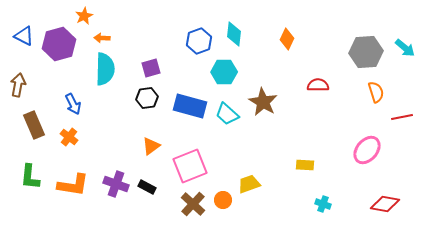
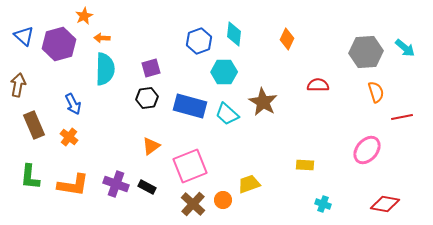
blue triangle: rotated 15 degrees clockwise
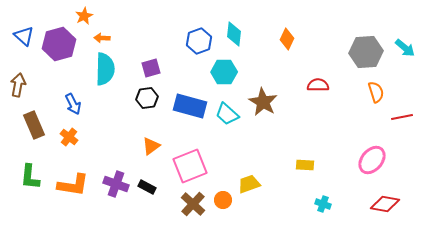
pink ellipse: moved 5 px right, 10 px down
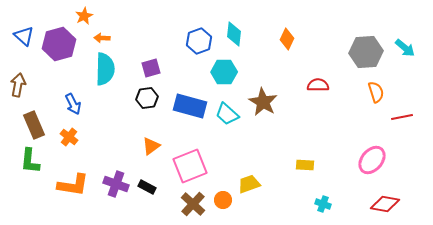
green L-shape: moved 16 px up
